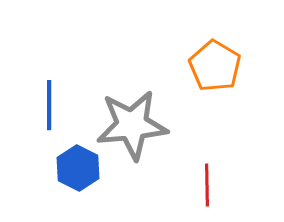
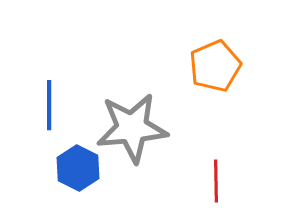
orange pentagon: rotated 18 degrees clockwise
gray star: moved 3 px down
red line: moved 9 px right, 4 px up
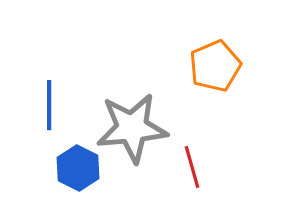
red line: moved 24 px left, 14 px up; rotated 15 degrees counterclockwise
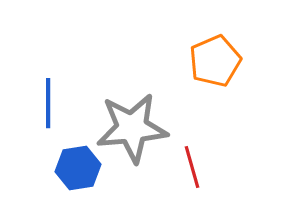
orange pentagon: moved 5 px up
blue line: moved 1 px left, 2 px up
blue hexagon: rotated 24 degrees clockwise
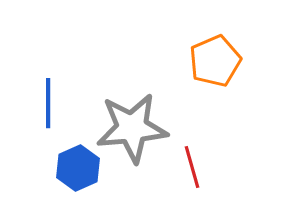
blue hexagon: rotated 15 degrees counterclockwise
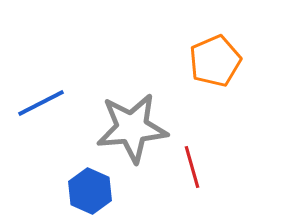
blue line: moved 7 px left; rotated 63 degrees clockwise
blue hexagon: moved 12 px right, 23 px down; rotated 12 degrees counterclockwise
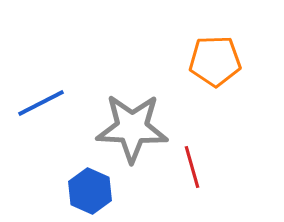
orange pentagon: rotated 21 degrees clockwise
gray star: rotated 8 degrees clockwise
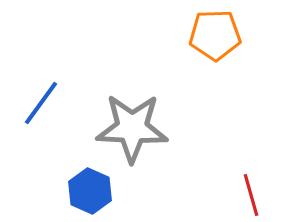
orange pentagon: moved 26 px up
blue line: rotated 27 degrees counterclockwise
red line: moved 59 px right, 28 px down
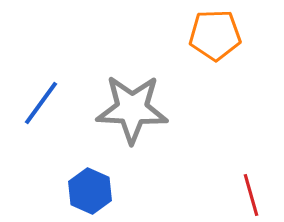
gray star: moved 19 px up
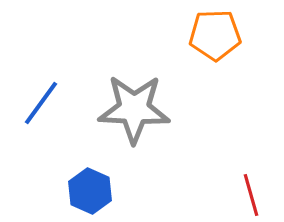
gray star: moved 2 px right
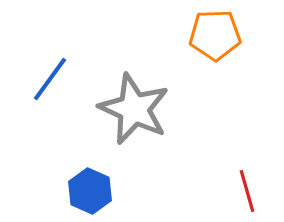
blue line: moved 9 px right, 24 px up
gray star: rotated 22 degrees clockwise
red line: moved 4 px left, 4 px up
